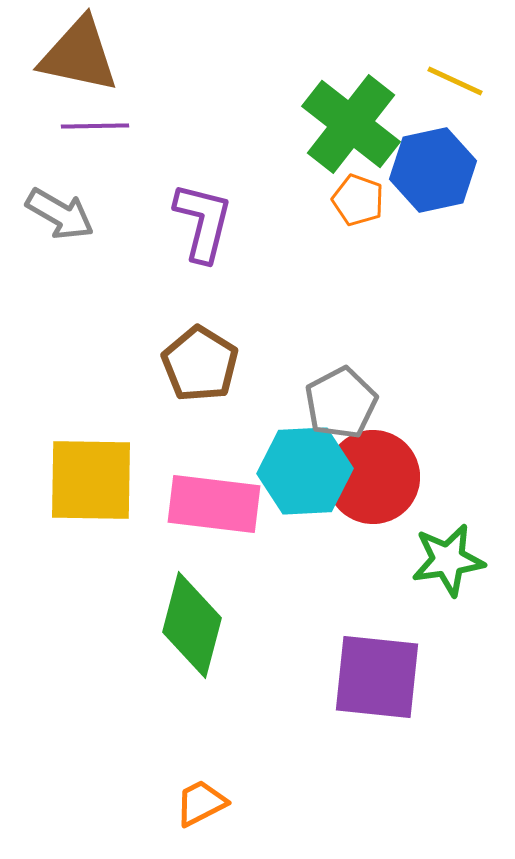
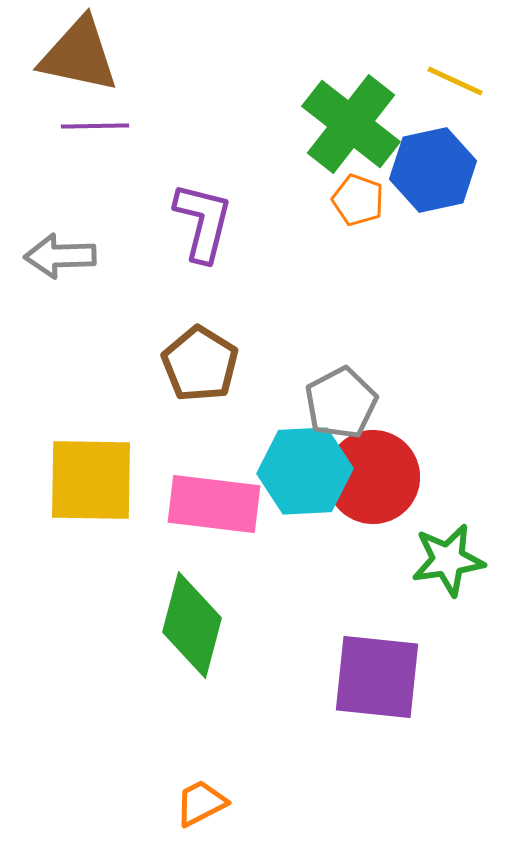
gray arrow: moved 42 px down; rotated 148 degrees clockwise
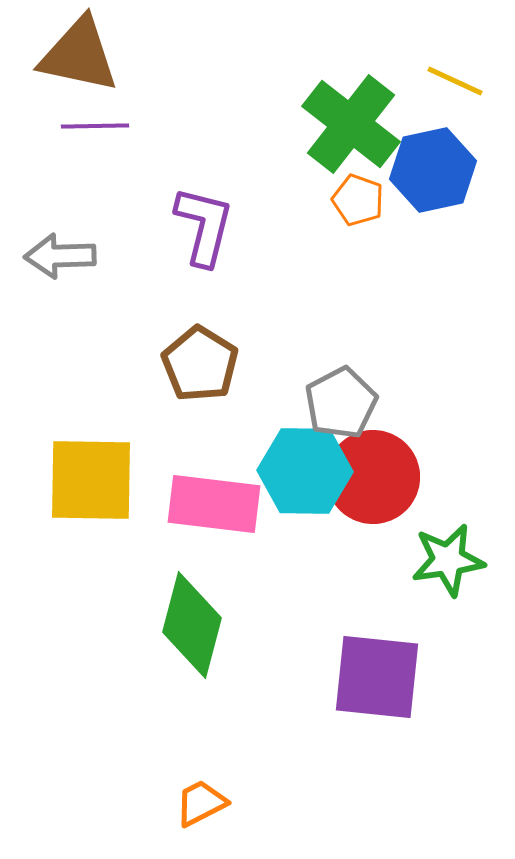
purple L-shape: moved 1 px right, 4 px down
cyan hexagon: rotated 4 degrees clockwise
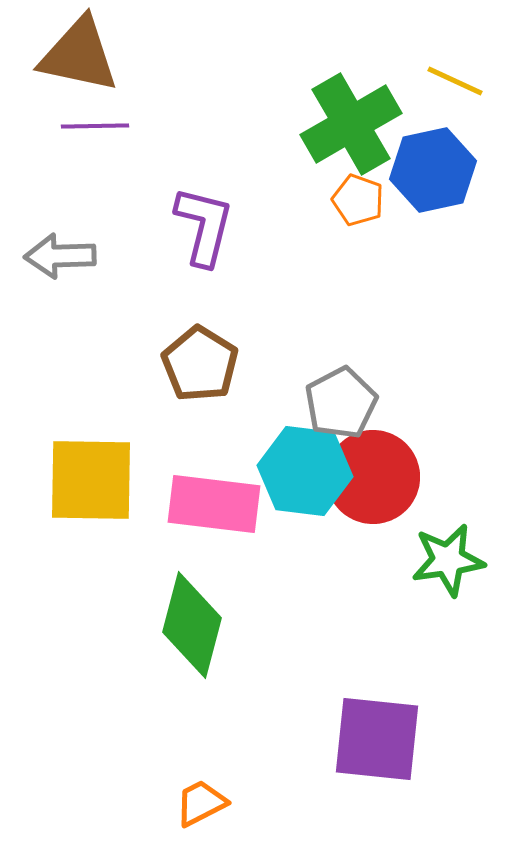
green cross: rotated 22 degrees clockwise
cyan hexagon: rotated 6 degrees clockwise
purple square: moved 62 px down
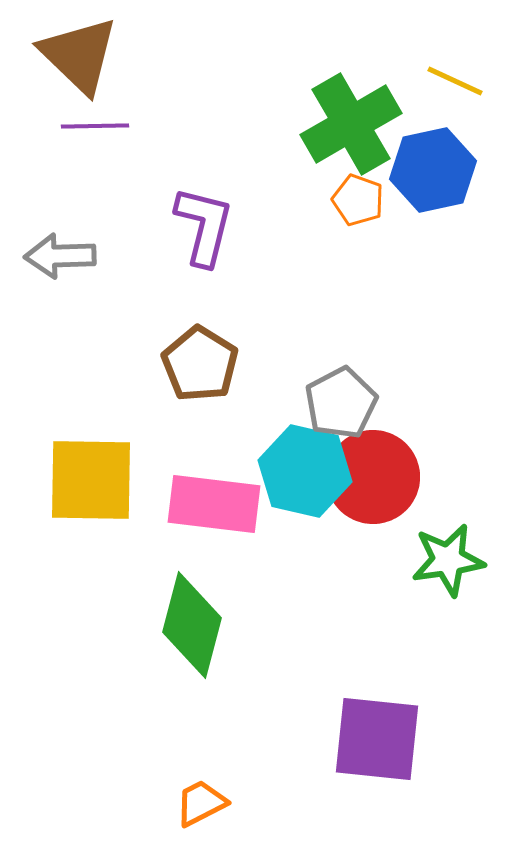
brown triangle: rotated 32 degrees clockwise
cyan hexagon: rotated 6 degrees clockwise
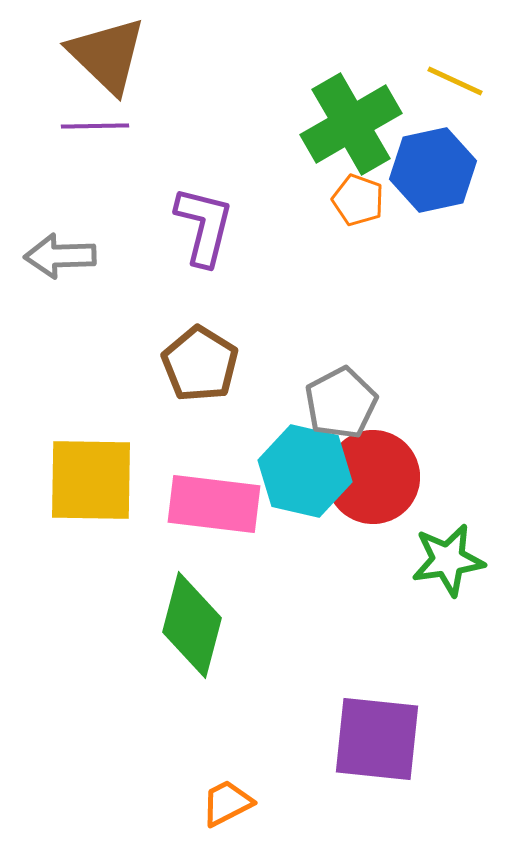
brown triangle: moved 28 px right
orange trapezoid: moved 26 px right
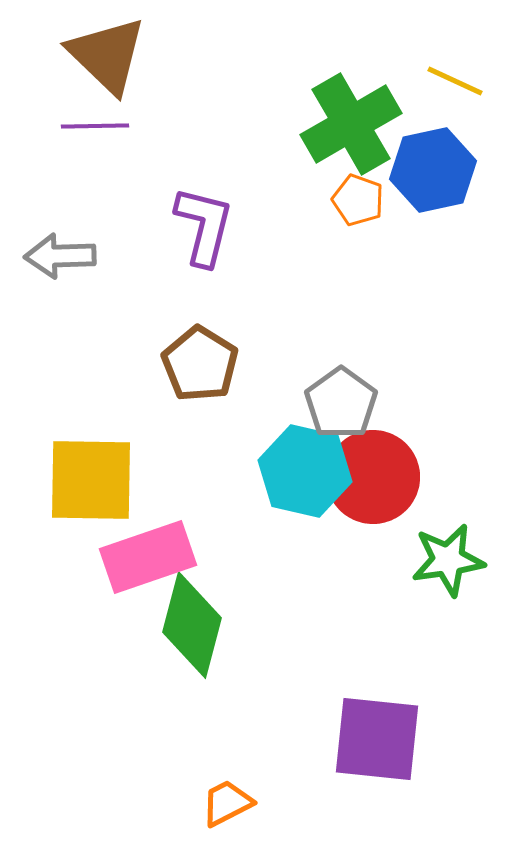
gray pentagon: rotated 8 degrees counterclockwise
pink rectangle: moved 66 px left, 53 px down; rotated 26 degrees counterclockwise
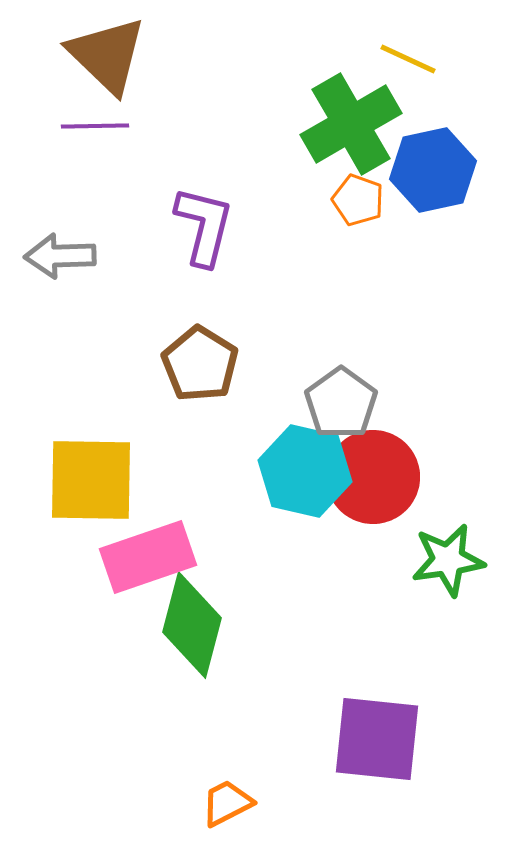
yellow line: moved 47 px left, 22 px up
